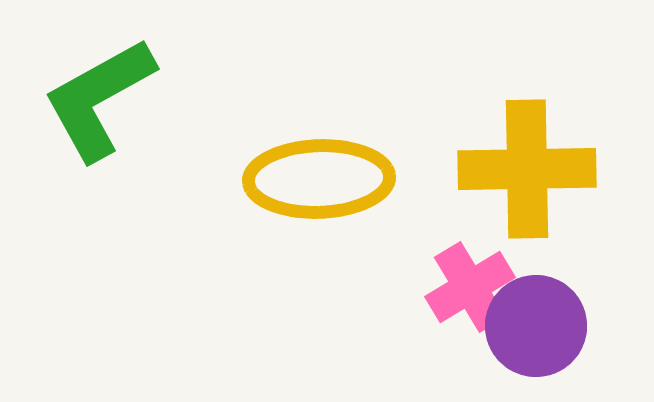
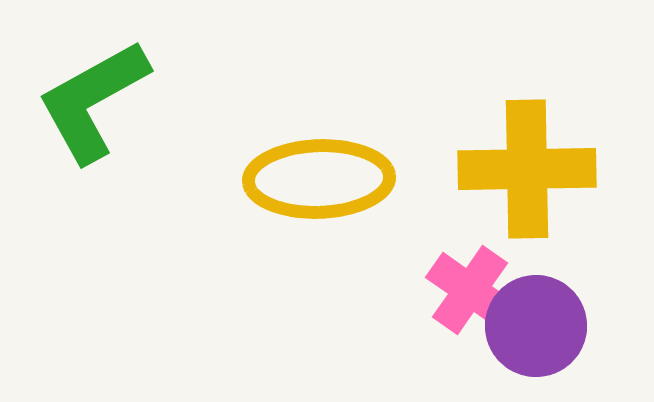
green L-shape: moved 6 px left, 2 px down
pink cross: moved 3 px down; rotated 24 degrees counterclockwise
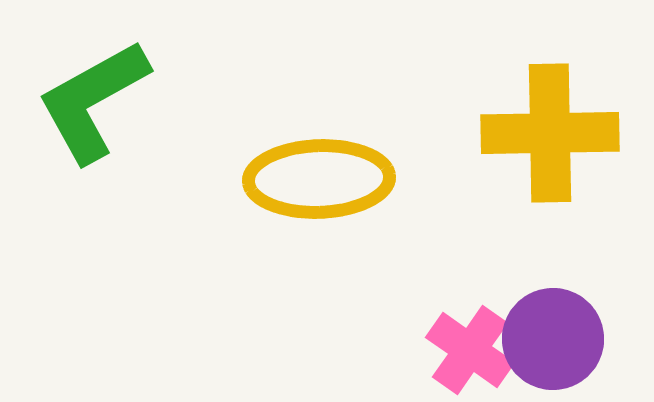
yellow cross: moved 23 px right, 36 px up
pink cross: moved 60 px down
purple circle: moved 17 px right, 13 px down
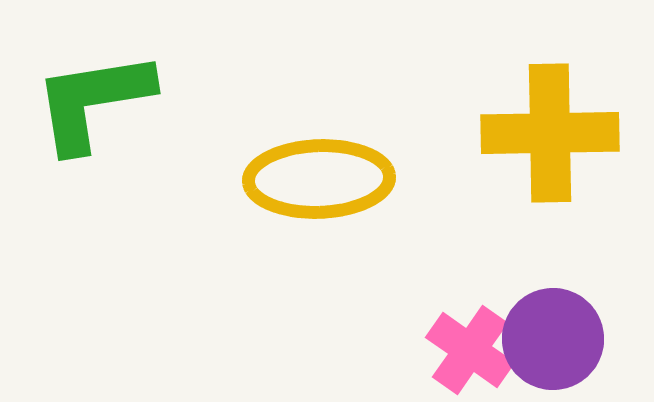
green L-shape: rotated 20 degrees clockwise
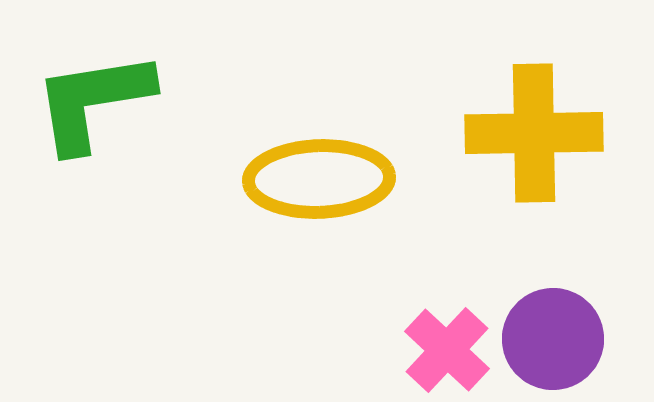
yellow cross: moved 16 px left
pink cross: moved 23 px left; rotated 8 degrees clockwise
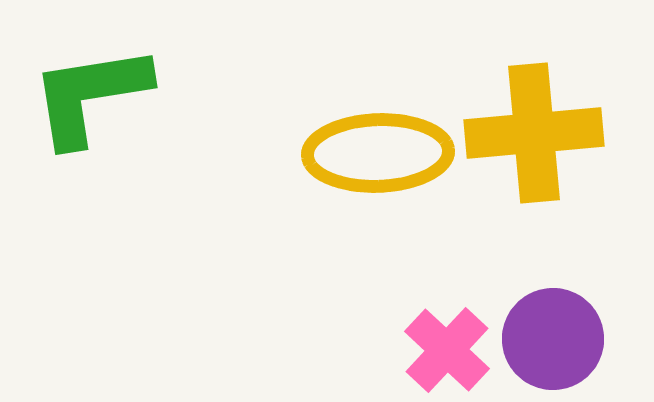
green L-shape: moved 3 px left, 6 px up
yellow cross: rotated 4 degrees counterclockwise
yellow ellipse: moved 59 px right, 26 px up
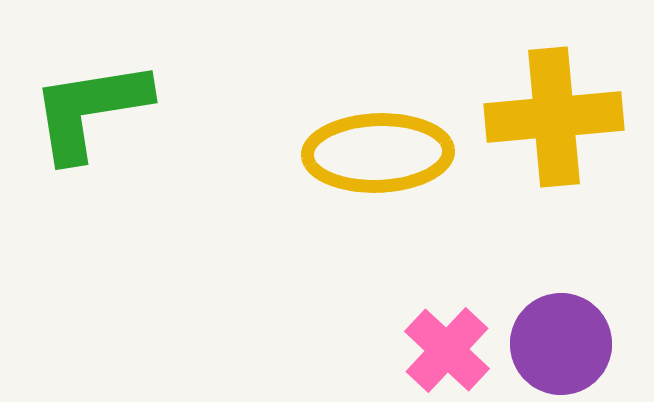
green L-shape: moved 15 px down
yellow cross: moved 20 px right, 16 px up
purple circle: moved 8 px right, 5 px down
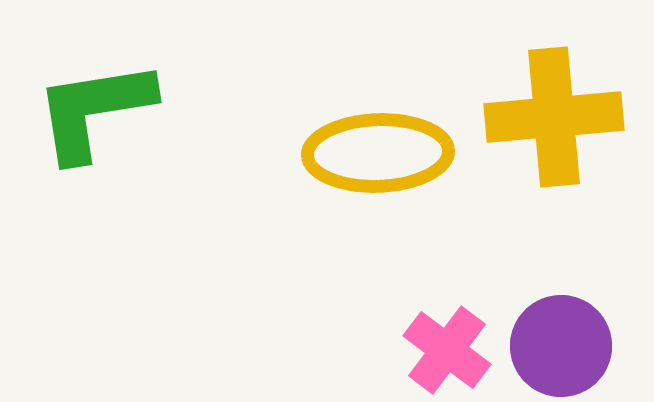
green L-shape: moved 4 px right
purple circle: moved 2 px down
pink cross: rotated 6 degrees counterclockwise
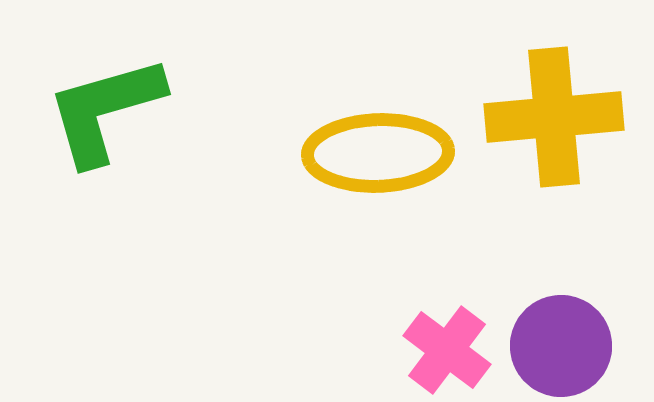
green L-shape: moved 11 px right; rotated 7 degrees counterclockwise
